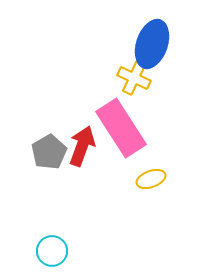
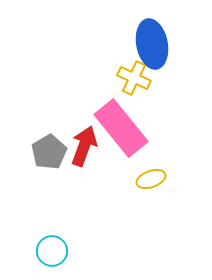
blue ellipse: rotated 30 degrees counterclockwise
pink rectangle: rotated 6 degrees counterclockwise
red arrow: moved 2 px right
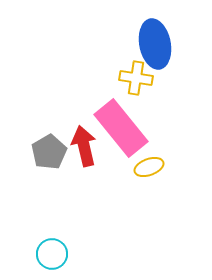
blue ellipse: moved 3 px right
yellow cross: moved 2 px right; rotated 16 degrees counterclockwise
red arrow: rotated 33 degrees counterclockwise
yellow ellipse: moved 2 px left, 12 px up
cyan circle: moved 3 px down
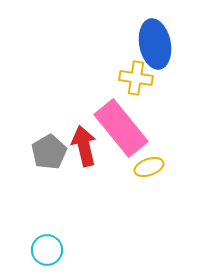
cyan circle: moved 5 px left, 4 px up
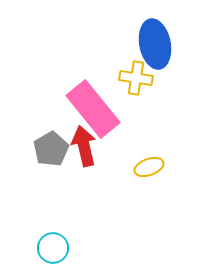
pink rectangle: moved 28 px left, 19 px up
gray pentagon: moved 2 px right, 3 px up
cyan circle: moved 6 px right, 2 px up
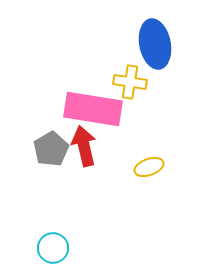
yellow cross: moved 6 px left, 4 px down
pink rectangle: rotated 42 degrees counterclockwise
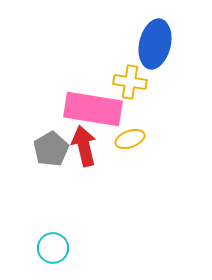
blue ellipse: rotated 24 degrees clockwise
yellow ellipse: moved 19 px left, 28 px up
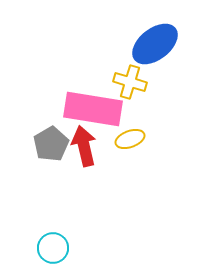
blue ellipse: rotated 39 degrees clockwise
yellow cross: rotated 8 degrees clockwise
gray pentagon: moved 5 px up
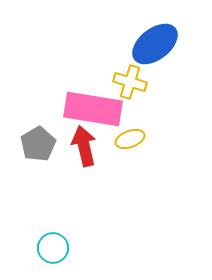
gray pentagon: moved 13 px left
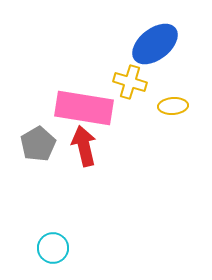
pink rectangle: moved 9 px left, 1 px up
yellow ellipse: moved 43 px right, 33 px up; rotated 16 degrees clockwise
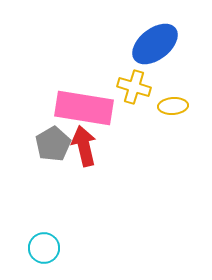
yellow cross: moved 4 px right, 5 px down
gray pentagon: moved 15 px right
cyan circle: moved 9 px left
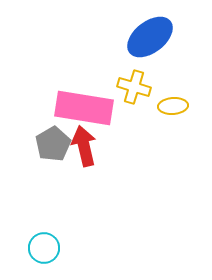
blue ellipse: moved 5 px left, 7 px up
